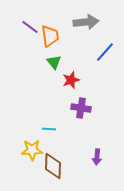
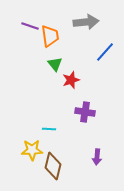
purple line: moved 1 px up; rotated 18 degrees counterclockwise
green triangle: moved 1 px right, 2 px down
purple cross: moved 4 px right, 4 px down
brown diamond: rotated 12 degrees clockwise
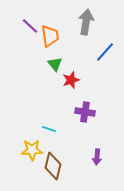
gray arrow: rotated 75 degrees counterclockwise
purple line: rotated 24 degrees clockwise
cyan line: rotated 16 degrees clockwise
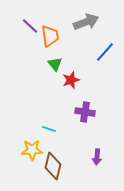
gray arrow: rotated 60 degrees clockwise
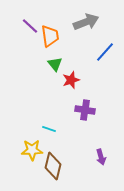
purple cross: moved 2 px up
purple arrow: moved 4 px right; rotated 21 degrees counterclockwise
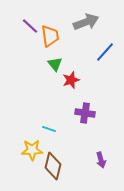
purple cross: moved 3 px down
purple arrow: moved 3 px down
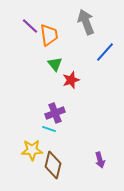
gray arrow: rotated 90 degrees counterclockwise
orange trapezoid: moved 1 px left, 1 px up
purple cross: moved 30 px left; rotated 30 degrees counterclockwise
purple arrow: moved 1 px left
brown diamond: moved 1 px up
